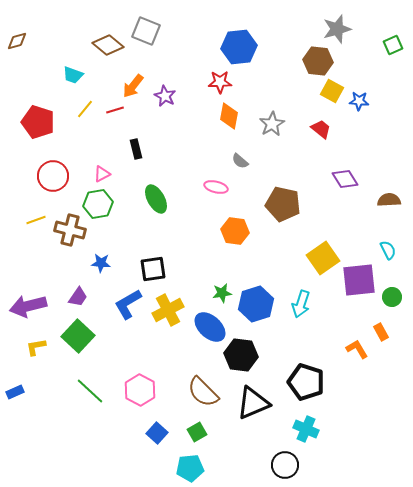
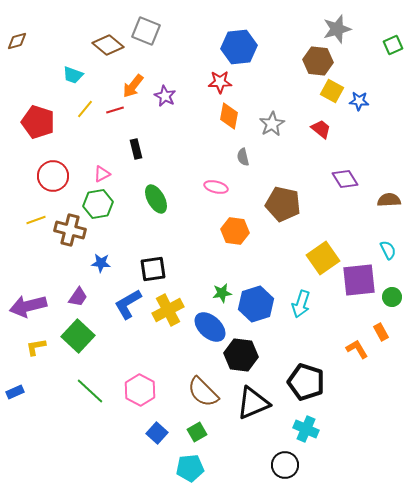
gray semicircle at (240, 161): moved 3 px right, 4 px up; rotated 36 degrees clockwise
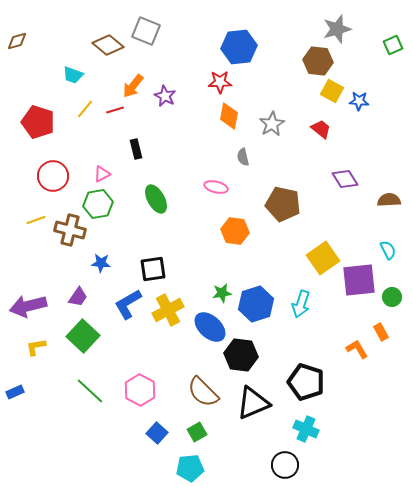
green square at (78, 336): moved 5 px right
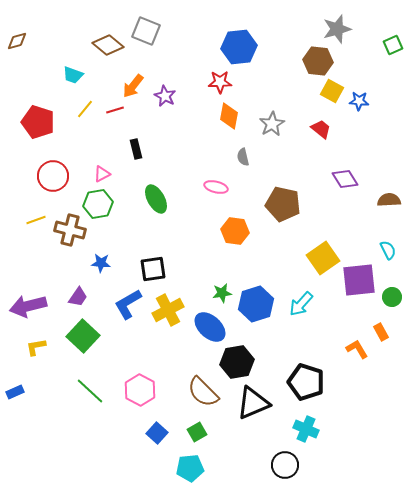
cyan arrow at (301, 304): rotated 24 degrees clockwise
black hexagon at (241, 355): moved 4 px left, 7 px down; rotated 16 degrees counterclockwise
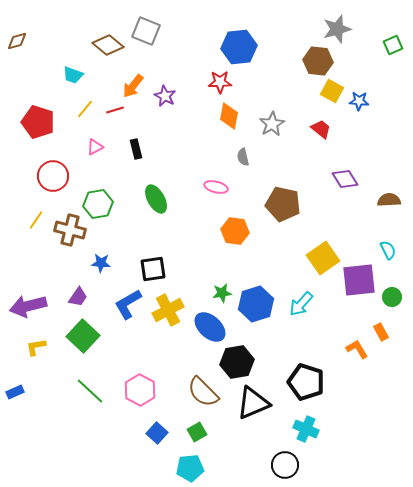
pink triangle at (102, 174): moved 7 px left, 27 px up
yellow line at (36, 220): rotated 36 degrees counterclockwise
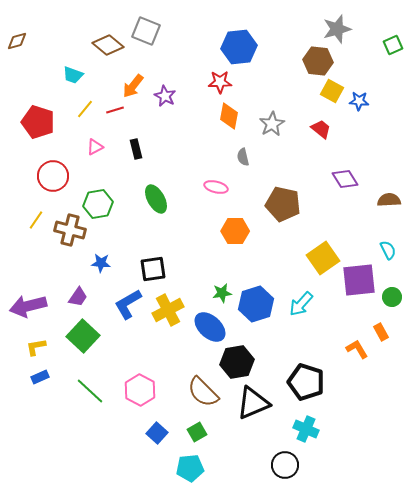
orange hexagon at (235, 231): rotated 8 degrees counterclockwise
blue rectangle at (15, 392): moved 25 px right, 15 px up
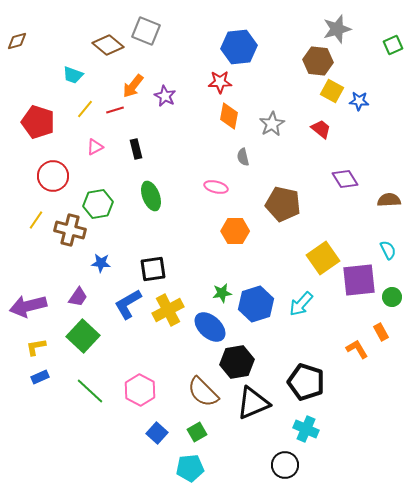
green ellipse at (156, 199): moved 5 px left, 3 px up; rotated 8 degrees clockwise
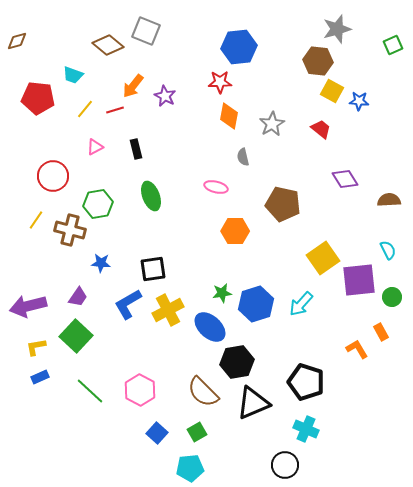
red pentagon at (38, 122): moved 24 px up; rotated 12 degrees counterclockwise
green square at (83, 336): moved 7 px left
